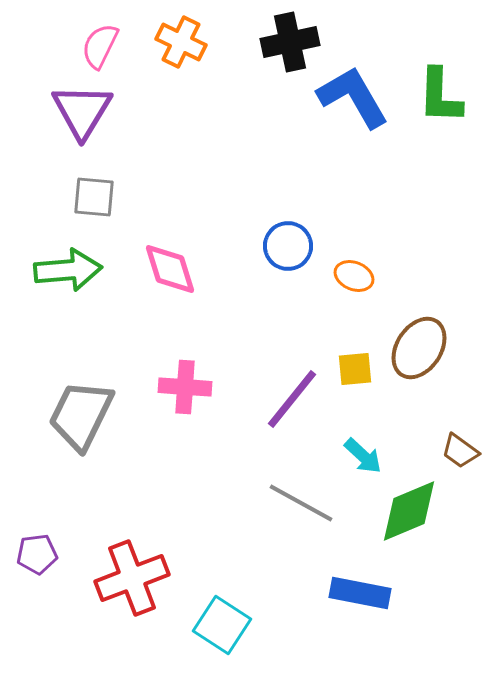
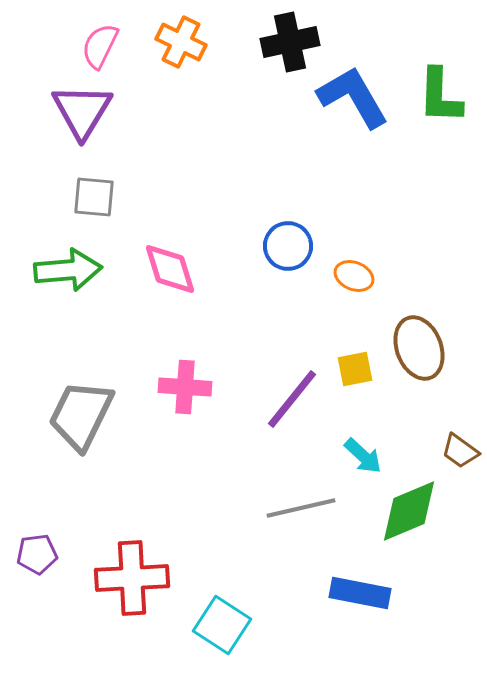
brown ellipse: rotated 54 degrees counterclockwise
yellow square: rotated 6 degrees counterclockwise
gray line: moved 5 px down; rotated 42 degrees counterclockwise
red cross: rotated 18 degrees clockwise
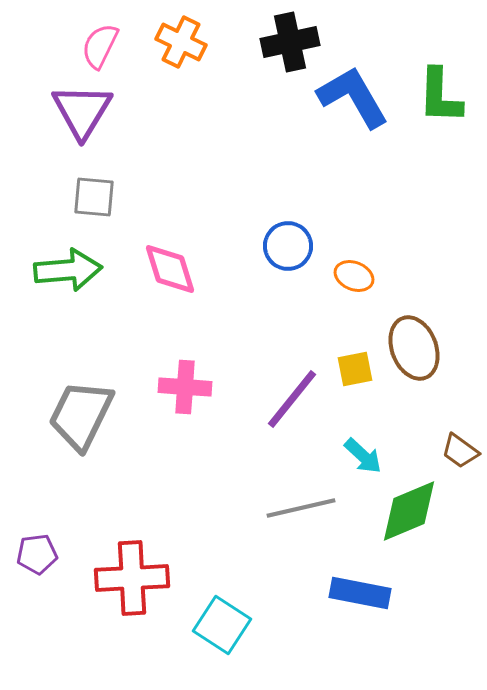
brown ellipse: moved 5 px left
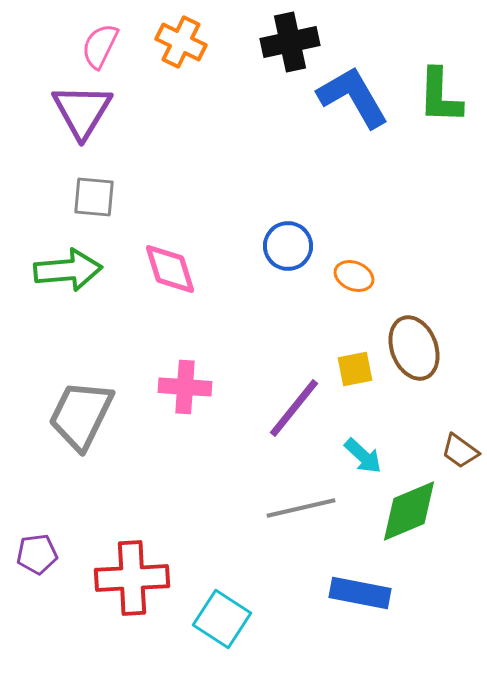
purple line: moved 2 px right, 9 px down
cyan square: moved 6 px up
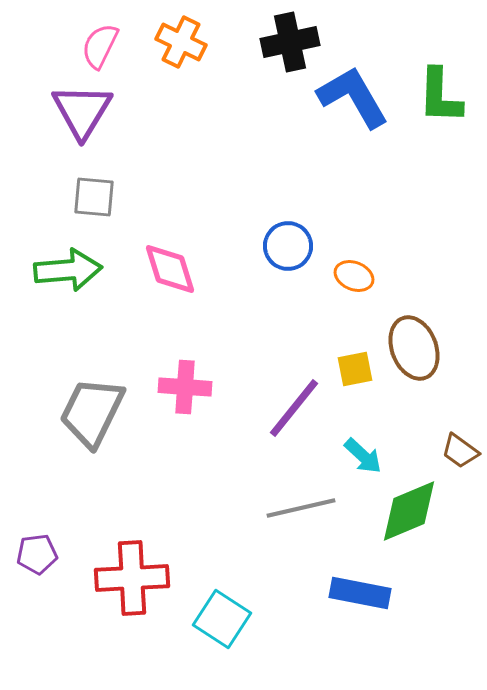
gray trapezoid: moved 11 px right, 3 px up
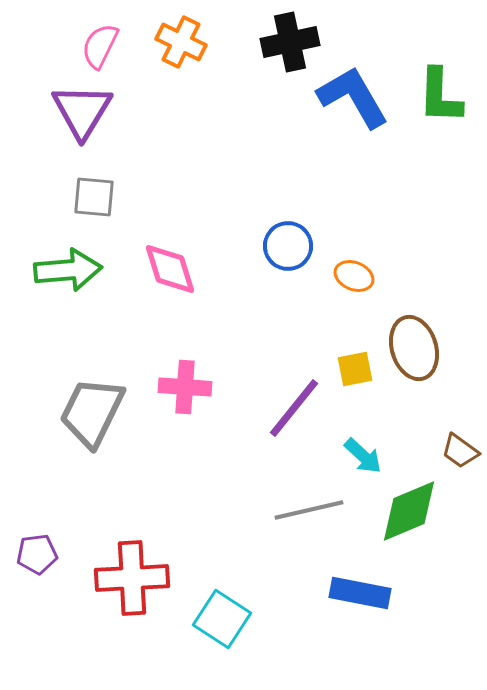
brown ellipse: rotated 4 degrees clockwise
gray line: moved 8 px right, 2 px down
